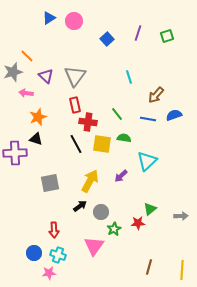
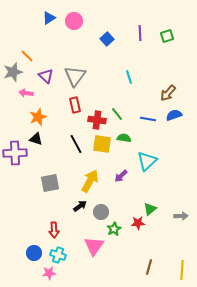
purple line: moved 2 px right; rotated 21 degrees counterclockwise
brown arrow: moved 12 px right, 2 px up
red cross: moved 9 px right, 2 px up
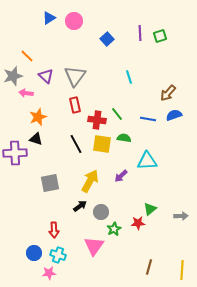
green square: moved 7 px left
gray star: moved 4 px down
cyan triangle: rotated 40 degrees clockwise
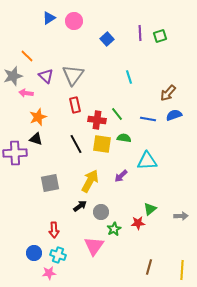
gray triangle: moved 2 px left, 1 px up
